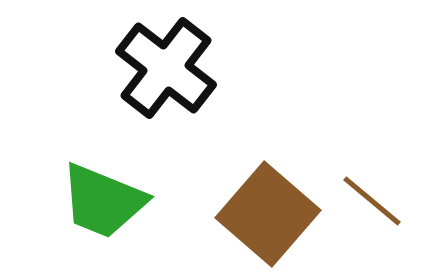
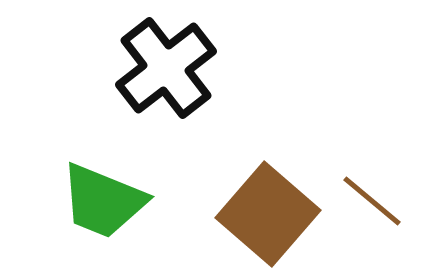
black cross: rotated 14 degrees clockwise
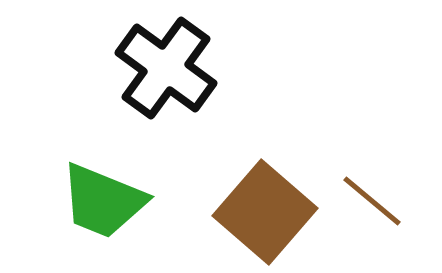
black cross: rotated 16 degrees counterclockwise
brown square: moved 3 px left, 2 px up
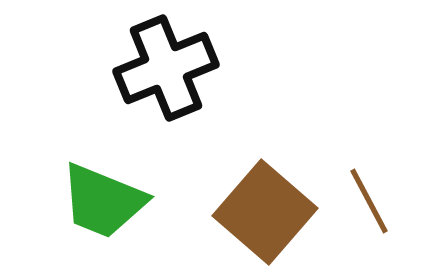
black cross: rotated 32 degrees clockwise
brown line: moved 3 px left; rotated 22 degrees clockwise
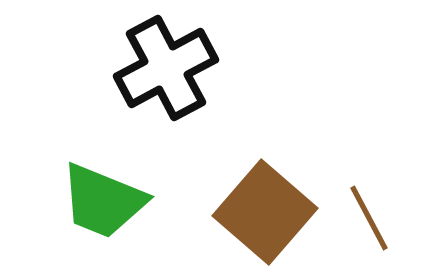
black cross: rotated 6 degrees counterclockwise
brown line: moved 17 px down
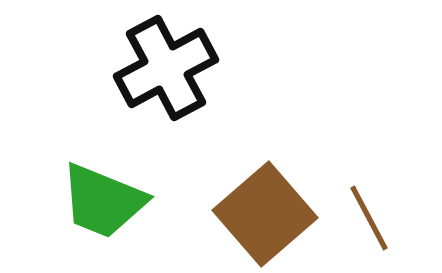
brown square: moved 2 px down; rotated 8 degrees clockwise
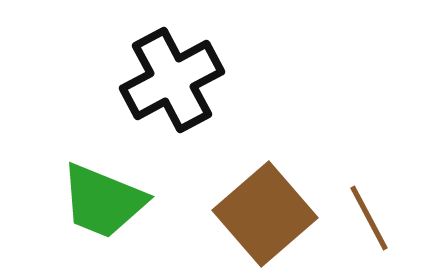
black cross: moved 6 px right, 12 px down
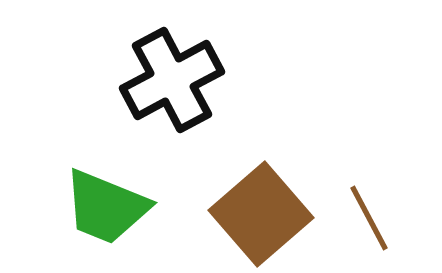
green trapezoid: moved 3 px right, 6 px down
brown square: moved 4 px left
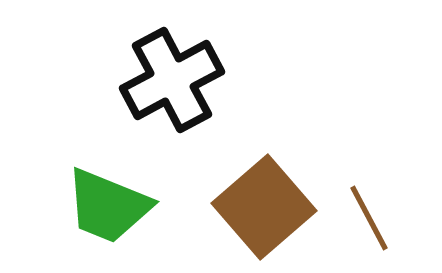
green trapezoid: moved 2 px right, 1 px up
brown square: moved 3 px right, 7 px up
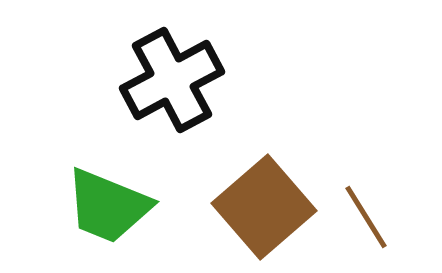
brown line: moved 3 px left, 1 px up; rotated 4 degrees counterclockwise
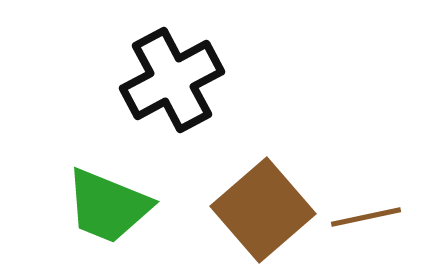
brown square: moved 1 px left, 3 px down
brown line: rotated 70 degrees counterclockwise
